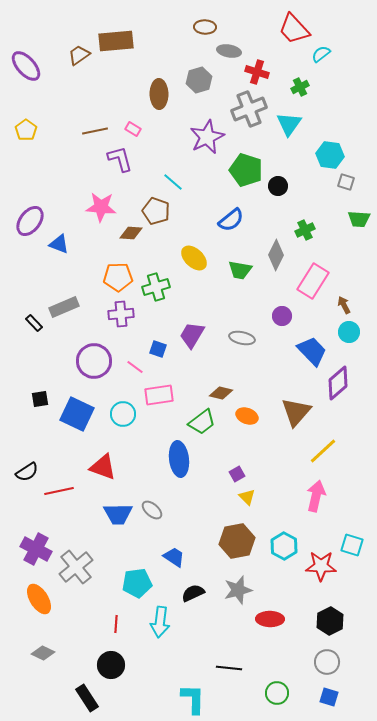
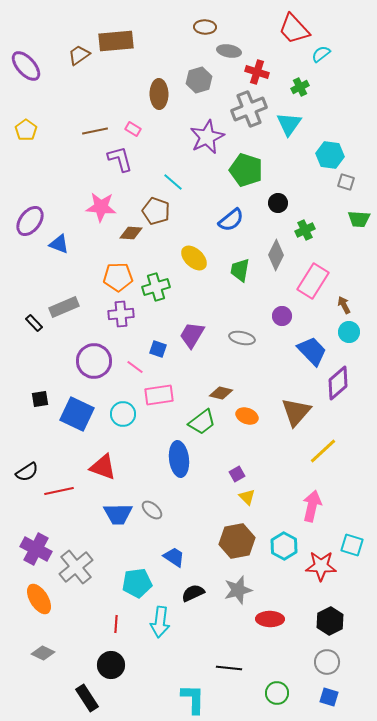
black circle at (278, 186): moved 17 px down
green trapezoid at (240, 270): rotated 90 degrees clockwise
pink arrow at (316, 496): moved 4 px left, 10 px down
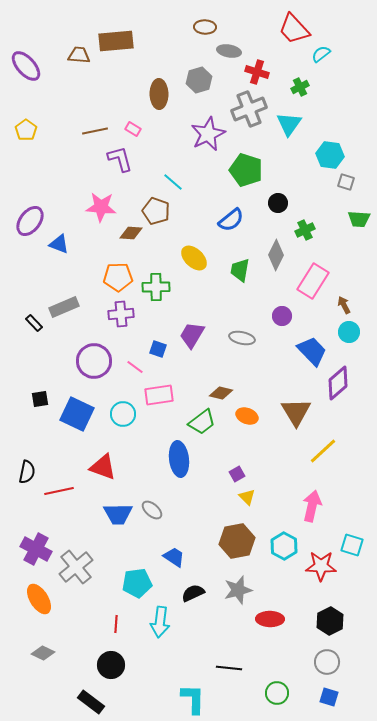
brown trapezoid at (79, 55): rotated 40 degrees clockwise
purple star at (207, 137): moved 1 px right, 3 px up
green cross at (156, 287): rotated 16 degrees clockwise
brown triangle at (296, 412): rotated 12 degrees counterclockwise
black semicircle at (27, 472): rotated 45 degrees counterclockwise
black rectangle at (87, 698): moved 4 px right, 4 px down; rotated 20 degrees counterclockwise
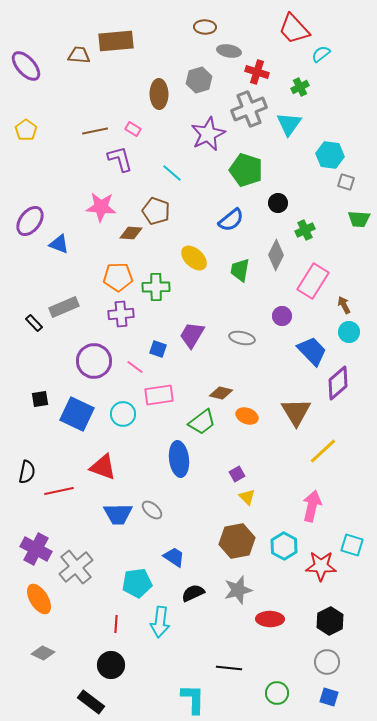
cyan line at (173, 182): moved 1 px left, 9 px up
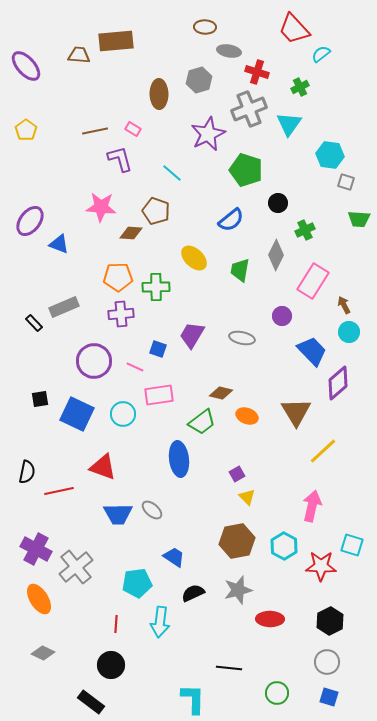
pink line at (135, 367): rotated 12 degrees counterclockwise
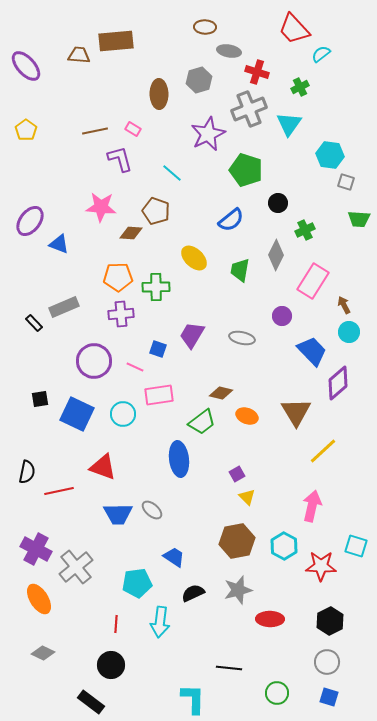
cyan square at (352, 545): moved 4 px right, 1 px down
